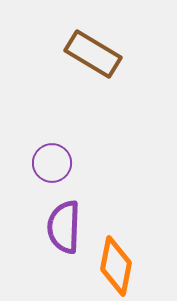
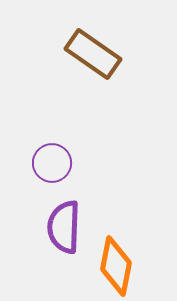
brown rectangle: rotated 4 degrees clockwise
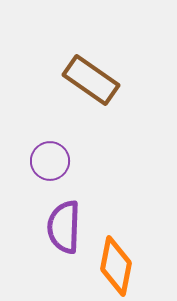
brown rectangle: moved 2 px left, 26 px down
purple circle: moved 2 px left, 2 px up
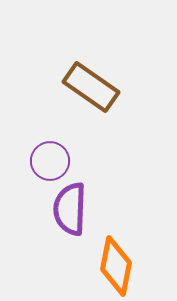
brown rectangle: moved 7 px down
purple semicircle: moved 6 px right, 18 px up
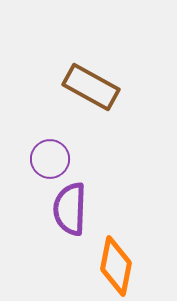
brown rectangle: rotated 6 degrees counterclockwise
purple circle: moved 2 px up
